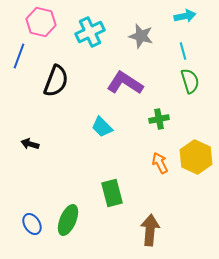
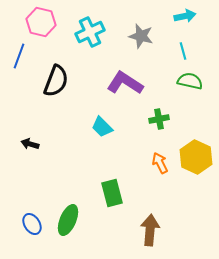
green semicircle: rotated 60 degrees counterclockwise
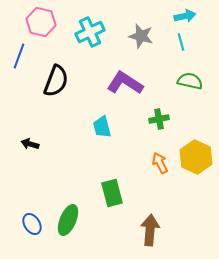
cyan line: moved 2 px left, 9 px up
cyan trapezoid: rotated 30 degrees clockwise
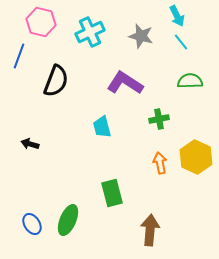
cyan arrow: moved 8 px left; rotated 75 degrees clockwise
cyan line: rotated 24 degrees counterclockwise
green semicircle: rotated 15 degrees counterclockwise
orange arrow: rotated 15 degrees clockwise
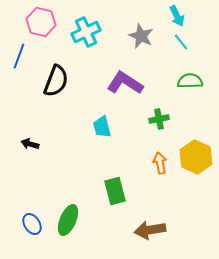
cyan cross: moved 4 px left
gray star: rotated 10 degrees clockwise
green rectangle: moved 3 px right, 2 px up
brown arrow: rotated 104 degrees counterclockwise
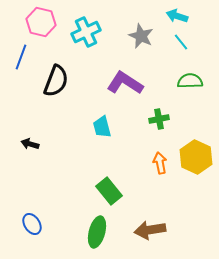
cyan arrow: rotated 135 degrees clockwise
blue line: moved 2 px right, 1 px down
green rectangle: moved 6 px left; rotated 24 degrees counterclockwise
green ellipse: moved 29 px right, 12 px down; rotated 8 degrees counterclockwise
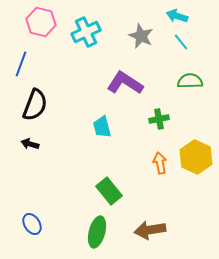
blue line: moved 7 px down
black semicircle: moved 21 px left, 24 px down
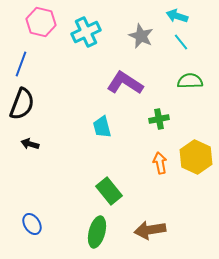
black semicircle: moved 13 px left, 1 px up
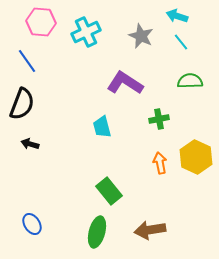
pink hexagon: rotated 8 degrees counterclockwise
blue line: moved 6 px right, 3 px up; rotated 55 degrees counterclockwise
